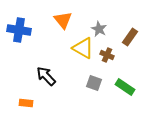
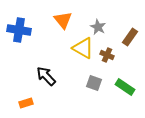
gray star: moved 1 px left, 2 px up
orange rectangle: rotated 24 degrees counterclockwise
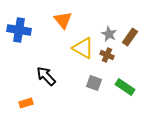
gray star: moved 11 px right, 7 px down
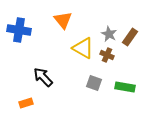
black arrow: moved 3 px left, 1 px down
green rectangle: rotated 24 degrees counterclockwise
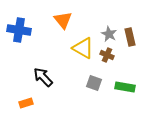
brown rectangle: rotated 48 degrees counterclockwise
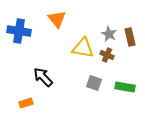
orange triangle: moved 6 px left, 1 px up
blue cross: moved 1 px down
yellow triangle: rotated 20 degrees counterclockwise
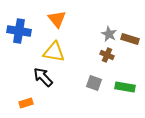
brown rectangle: moved 2 px down; rotated 60 degrees counterclockwise
yellow triangle: moved 29 px left, 4 px down
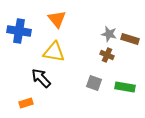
gray star: rotated 14 degrees counterclockwise
black arrow: moved 2 px left, 1 px down
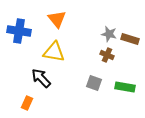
orange rectangle: moved 1 px right; rotated 48 degrees counterclockwise
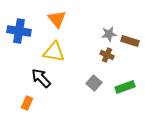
gray star: rotated 21 degrees counterclockwise
brown rectangle: moved 2 px down
gray square: rotated 21 degrees clockwise
green rectangle: rotated 30 degrees counterclockwise
